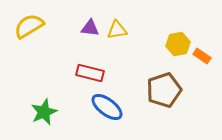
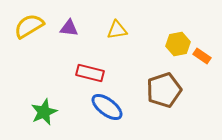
purple triangle: moved 21 px left
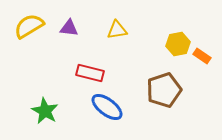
green star: moved 1 px right, 1 px up; rotated 20 degrees counterclockwise
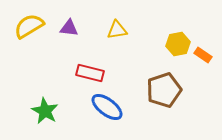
orange rectangle: moved 1 px right, 1 px up
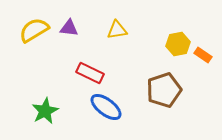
yellow semicircle: moved 5 px right, 4 px down
red rectangle: rotated 12 degrees clockwise
blue ellipse: moved 1 px left
green star: rotated 16 degrees clockwise
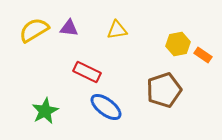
red rectangle: moved 3 px left, 1 px up
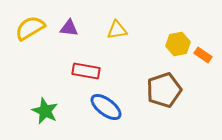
yellow semicircle: moved 4 px left, 2 px up
red rectangle: moved 1 px left, 1 px up; rotated 16 degrees counterclockwise
green star: rotated 20 degrees counterclockwise
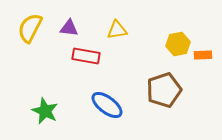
yellow semicircle: rotated 32 degrees counterclockwise
orange rectangle: rotated 36 degrees counterclockwise
red rectangle: moved 15 px up
blue ellipse: moved 1 px right, 2 px up
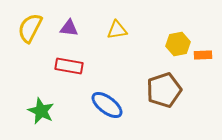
red rectangle: moved 17 px left, 10 px down
green star: moved 4 px left
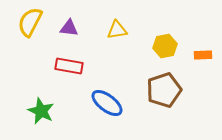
yellow semicircle: moved 6 px up
yellow hexagon: moved 13 px left, 2 px down
blue ellipse: moved 2 px up
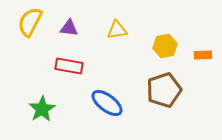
green star: moved 1 px right, 2 px up; rotated 16 degrees clockwise
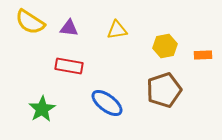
yellow semicircle: rotated 84 degrees counterclockwise
